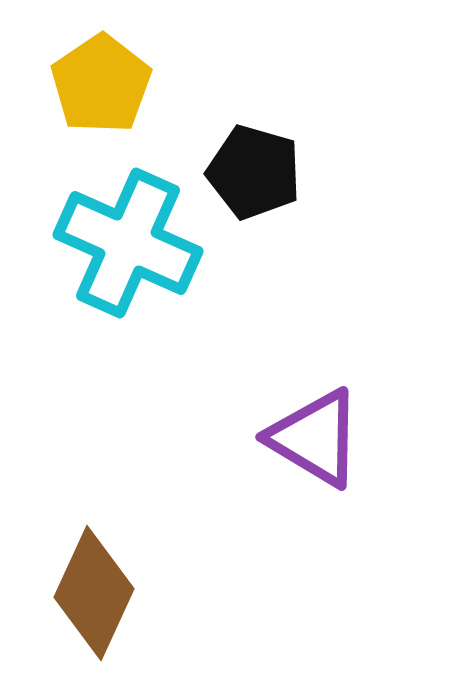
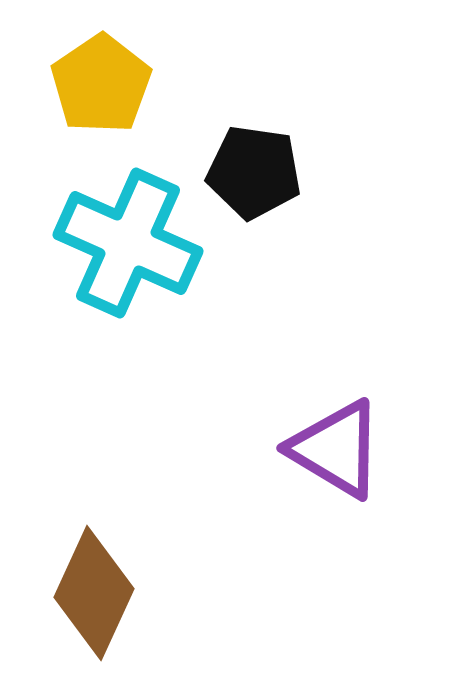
black pentagon: rotated 8 degrees counterclockwise
purple triangle: moved 21 px right, 11 px down
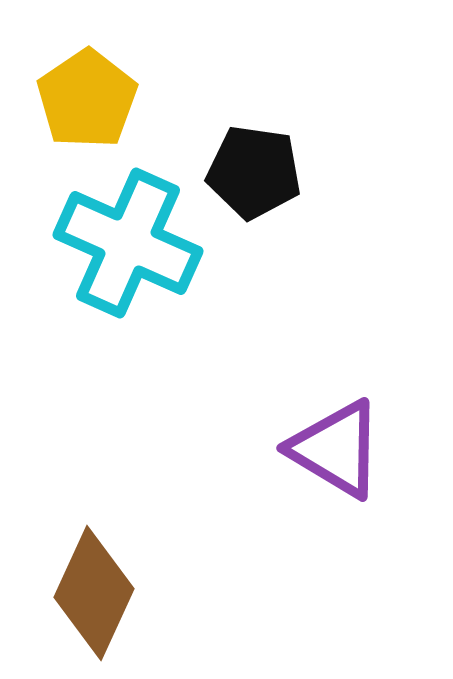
yellow pentagon: moved 14 px left, 15 px down
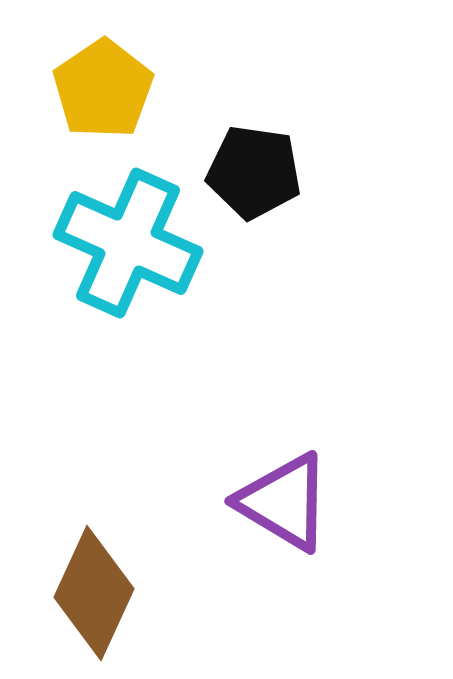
yellow pentagon: moved 16 px right, 10 px up
purple triangle: moved 52 px left, 53 px down
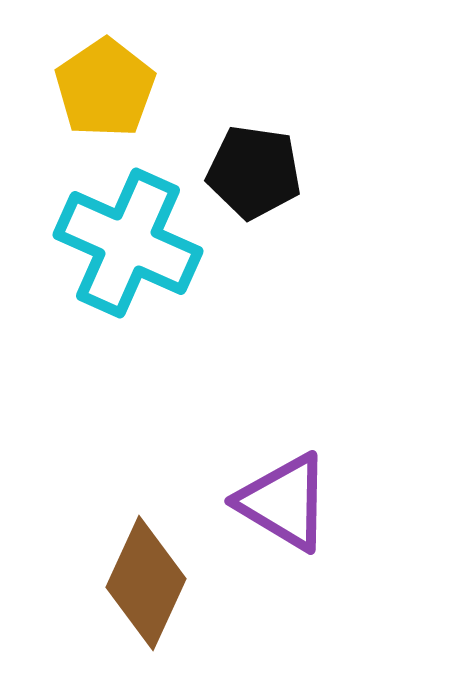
yellow pentagon: moved 2 px right, 1 px up
brown diamond: moved 52 px right, 10 px up
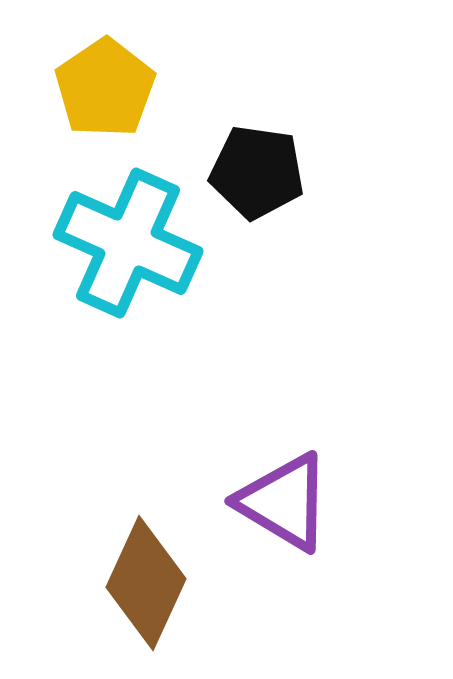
black pentagon: moved 3 px right
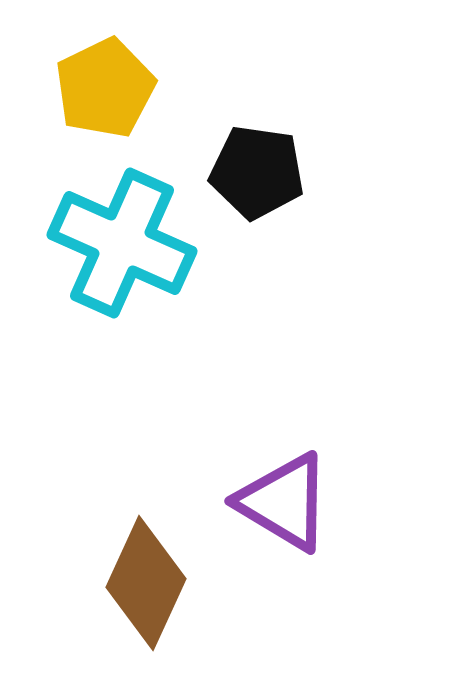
yellow pentagon: rotated 8 degrees clockwise
cyan cross: moved 6 px left
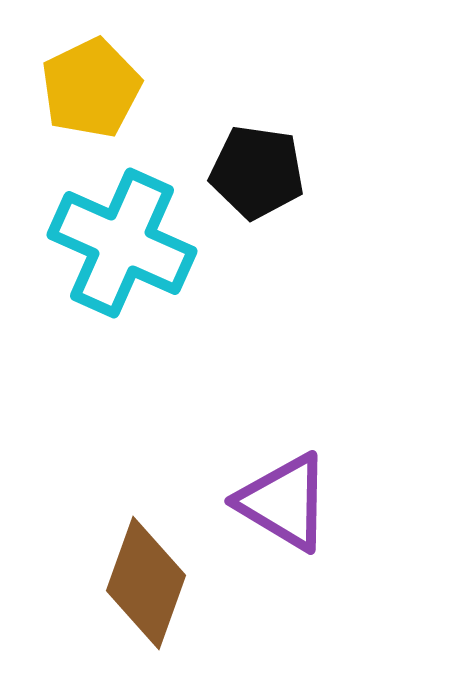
yellow pentagon: moved 14 px left
brown diamond: rotated 5 degrees counterclockwise
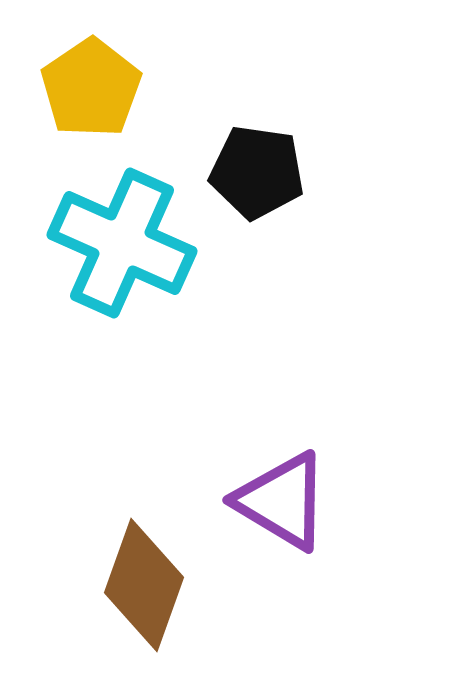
yellow pentagon: rotated 8 degrees counterclockwise
purple triangle: moved 2 px left, 1 px up
brown diamond: moved 2 px left, 2 px down
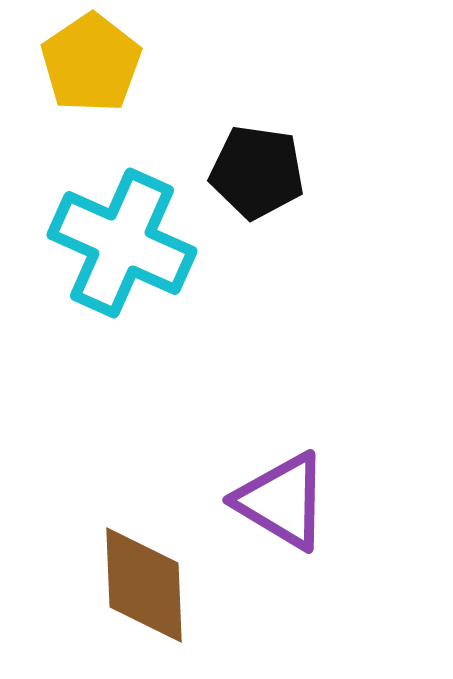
yellow pentagon: moved 25 px up
brown diamond: rotated 22 degrees counterclockwise
